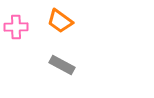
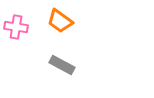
pink cross: rotated 10 degrees clockwise
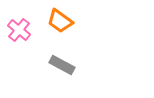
pink cross: moved 3 px right, 3 px down; rotated 30 degrees clockwise
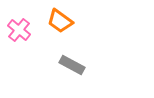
gray rectangle: moved 10 px right
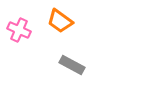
pink cross: rotated 15 degrees counterclockwise
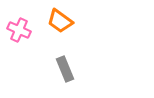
gray rectangle: moved 7 px left, 4 px down; rotated 40 degrees clockwise
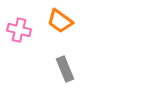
pink cross: rotated 10 degrees counterclockwise
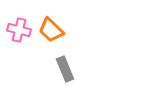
orange trapezoid: moved 9 px left, 9 px down; rotated 8 degrees clockwise
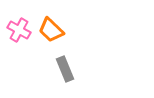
pink cross: rotated 15 degrees clockwise
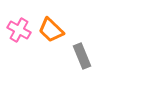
gray rectangle: moved 17 px right, 13 px up
